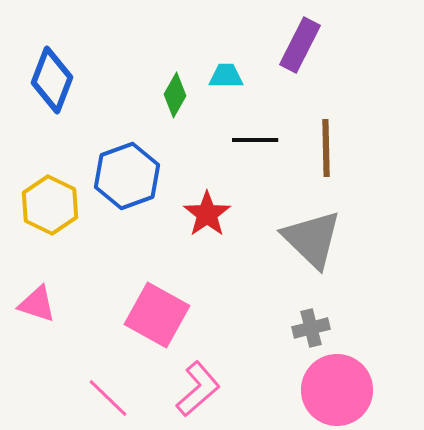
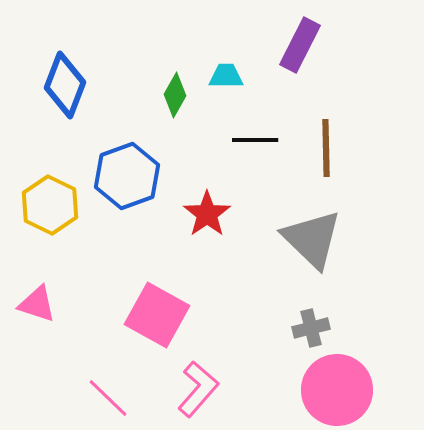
blue diamond: moved 13 px right, 5 px down
pink L-shape: rotated 8 degrees counterclockwise
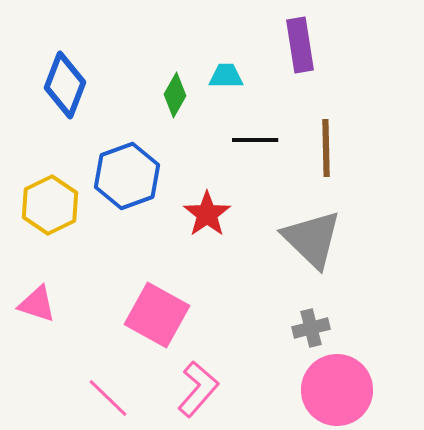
purple rectangle: rotated 36 degrees counterclockwise
yellow hexagon: rotated 8 degrees clockwise
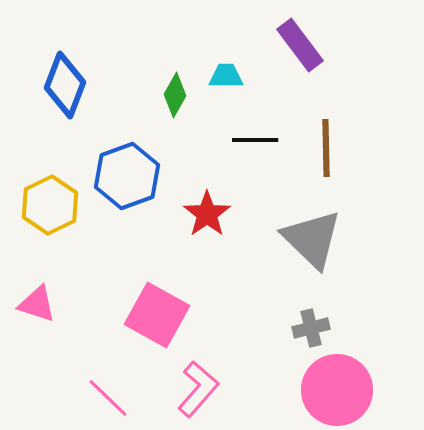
purple rectangle: rotated 28 degrees counterclockwise
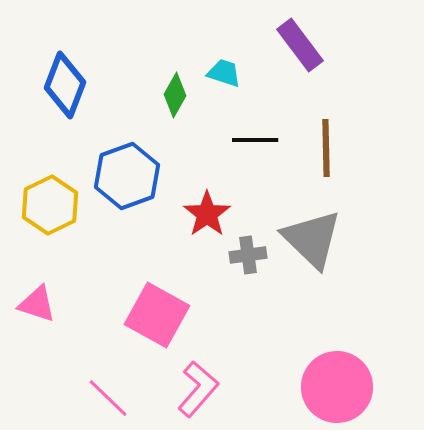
cyan trapezoid: moved 2 px left, 3 px up; rotated 18 degrees clockwise
gray cross: moved 63 px left, 73 px up; rotated 6 degrees clockwise
pink circle: moved 3 px up
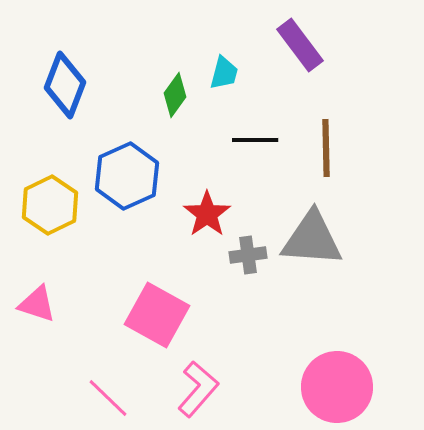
cyan trapezoid: rotated 87 degrees clockwise
green diamond: rotated 6 degrees clockwise
blue hexagon: rotated 4 degrees counterclockwise
gray triangle: rotated 40 degrees counterclockwise
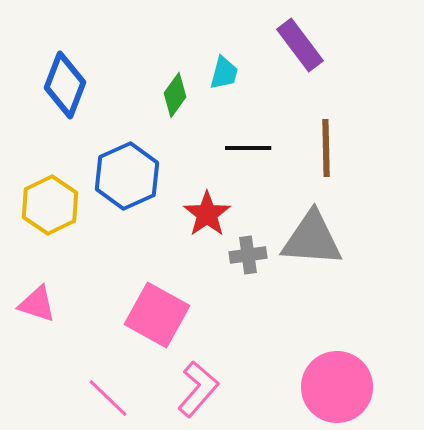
black line: moved 7 px left, 8 px down
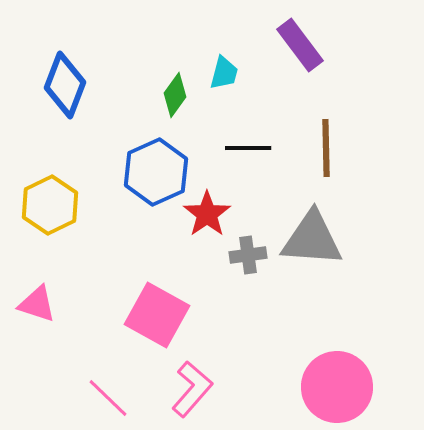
blue hexagon: moved 29 px right, 4 px up
pink L-shape: moved 6 px left
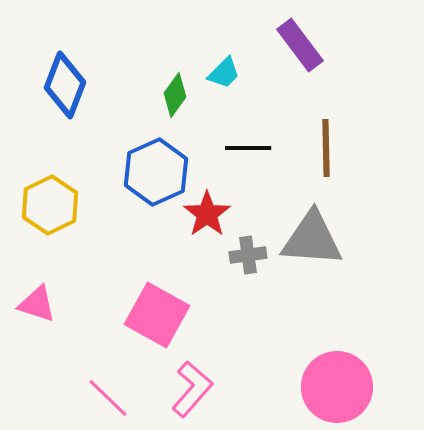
cyan trapezoid: rotated 30 degrees clockwise
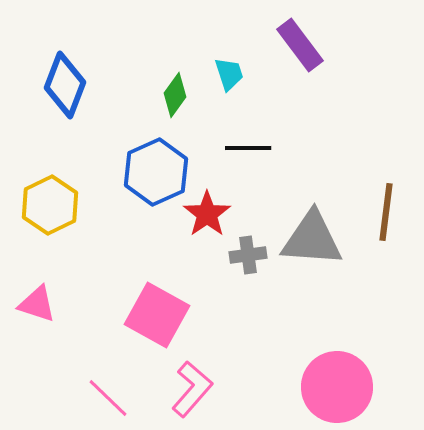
cyan trapezoid: moved 5 px right, 1 px down; rotated 63 degrees counterclockwise
brown line: moved 60 px right, 64 px down; rotated 8 degrees clockwise
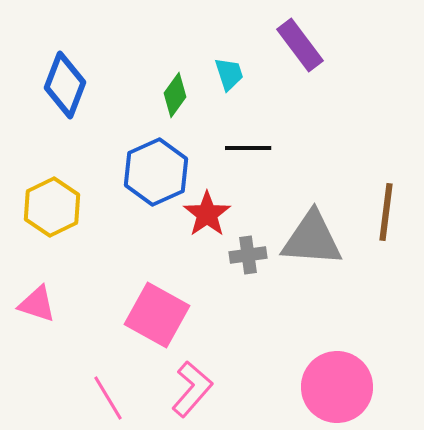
yellow hexagon: moved 2 px right, 2 px down
pink line: rotated 15 degrees clockwise
